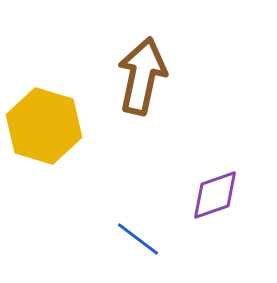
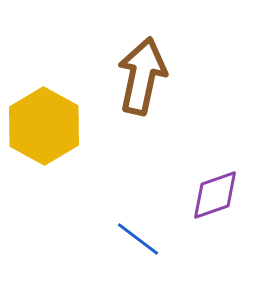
yellow hexagon: rotated 12 degrees clockwise
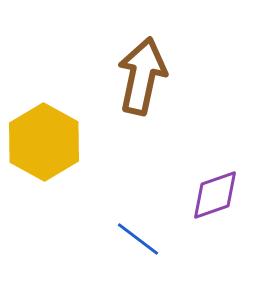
yellow hexagon: moved 16 px down
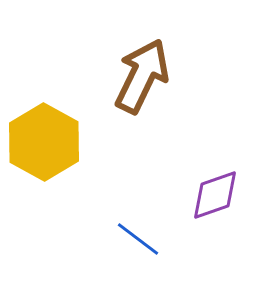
brown arrow: rotated 14 degrees clockwise
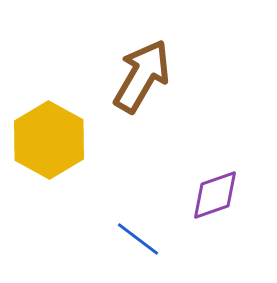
brown arrow: rotated 4 degrees clockwise
yellow hexagon: moved 5 px right, 2 px up
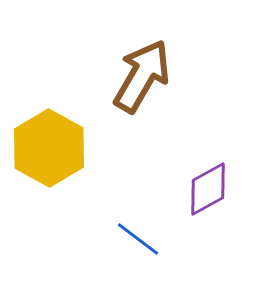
yellow hexagon: moved 8 px down
purple diamond: moved 7 px left, 6 px up; rotated 10 degrees counterclockwise
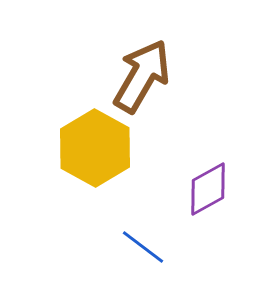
yellow hexagon: moved 46 px right
blue line: moved 5 px right, 8 px down
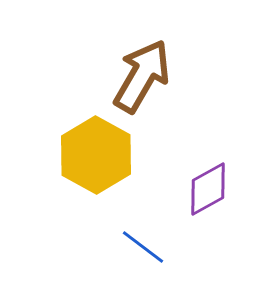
yellow hexagon: moved 1 px right, 7 px down
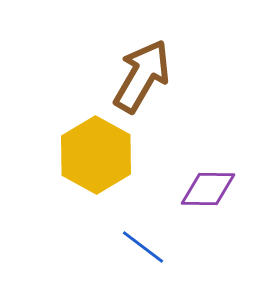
purple diamond: rotated 30 degrees clockwise
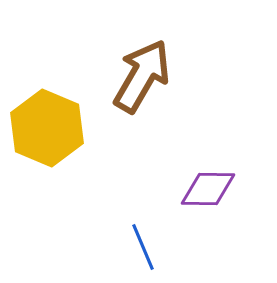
yellow hexagon: moved 49 px left, 27 px up; rotated 6 degrees counterclockwise
blue line: rotated 30 degrees clockwise
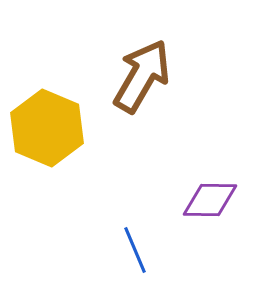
purple diamond: moved 2 px right, 11 px down
blue line: moved 8 px left, 3 px down
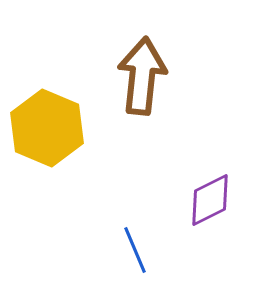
brown arrow: rotated 24 degrees counterclockwise
purple diamond: rotated 28 degrees counterclockwise
